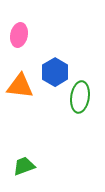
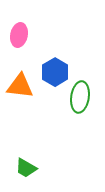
green trapezoid: moved 2 px right, 2 px down; rotated 130 degrees counterclockwise
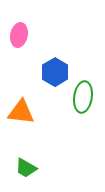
orange triangle: moved 1 px right, 26 px down
green ellipse: moved 3 px right
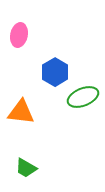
green ellipse: rotated 60 degrees clockwise
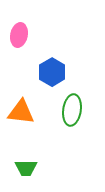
blue hexagon: moved 3 px left
green ellipse: moved 11 px left, 13 px down; rotated 60 degrees counterclockwise
green trapezoid: rotated 30 degrees counterclockwise
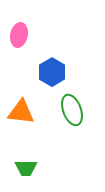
green ellipse: rotated 28 degrees counterclockwise
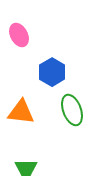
pink ellipse: rotated 40 degrees counterclockwise
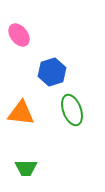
pink ellipse: rotated 10 degrees counterclockwise
blue hexagon: rotated 12 degrees clockwise
orange triangle: moved 1 px down
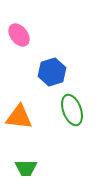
orange triangle: moved 2 px left, 4 px down
